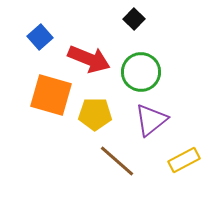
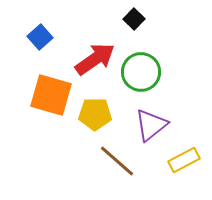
red arrow: moved 6 px right; rotated 57 degrees counterclockwise
purple triangle: moved 5 px down
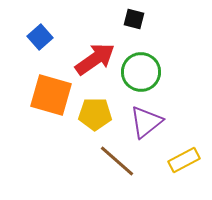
black square: rotated 30 degrees counterclockwise
purple triangle: moved 5 px left, 3 px up
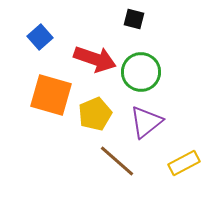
red arrow: rotated 54 degrees clockwise
yellow pentagon: rotated 24 degrees counterclockwise
yellow rectangle: moved 3 px down
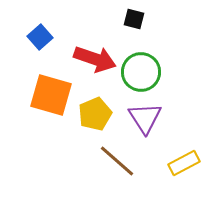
purple triangle: moved 1 px left, 4 px up; rotated 24 degrees counterclockwise
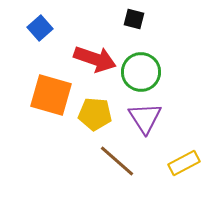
blue square: moved 9 px up
yellow pentagon: rotated 28 degrees clockwise
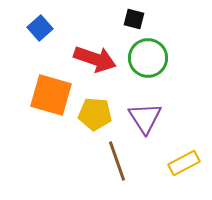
green circle: moved 7 px right, 14 px up
brown line: rotated 30 degrees clockwise
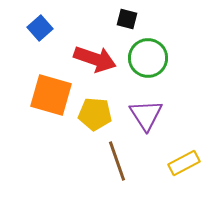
black square: moved 7 px left
purple triangle: moved 1 px right, 3 px up
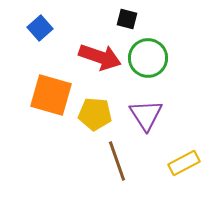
red arrow: moved 5 px right, 2 px up
